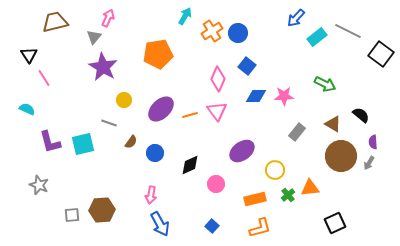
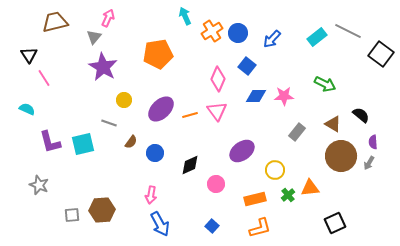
cyan arrow at (185, 16): rotated 54 degrees counterclockwise
blue arrow at (296, 18): moved 24 px left, 21 px down
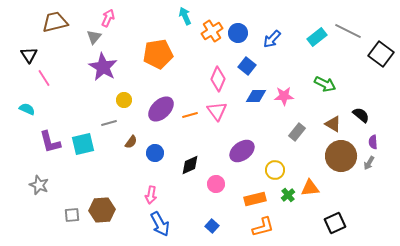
gray line at (109, 123): rotated 35 degrees counterclockwise
orange L-shape at (260, 228): moved 3 px right, 1 px up
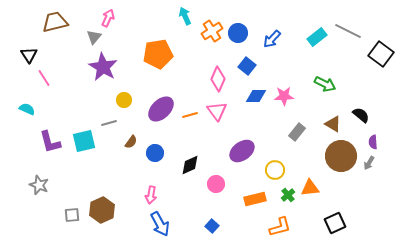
cyan square at (83, 144): moved 1 px right, 3 px up
brown hexagon at (102, 210): rotated 20 degrees counterclockwise
orange L-shape at (263, 227): moved 17 px right
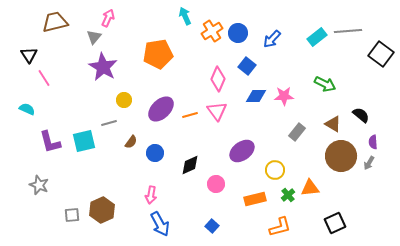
gray line at (348, 31): rotated 32 degrees counterclockwise
